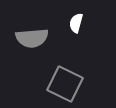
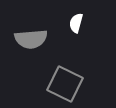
gray semicircle: moved 1 px left, 1 px down
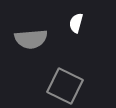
gray square: moved 2 px down
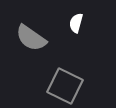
gray semicircle: moved 1 px up; rotated 40 degrees clockwise
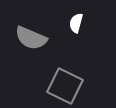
gray semicircle: rotated 12 degrees counterclockwise
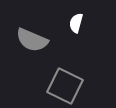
gray semicircle: moved 1 px right, 2 px down
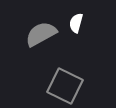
gray semicircle: moved 9 px right, 6 px up; rotated 128 degrees clockwise
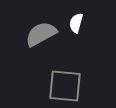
gray square: rotated 21 degrees counterclockwise
